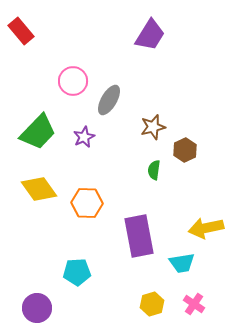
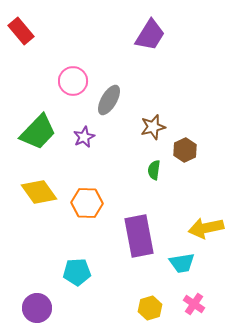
yellow diamond: moved 3 px down
yellow hexagon: moved 2 px left, 4 px down
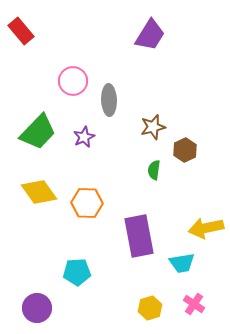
gray ellipse: rotated 32 degrees counterclockwise
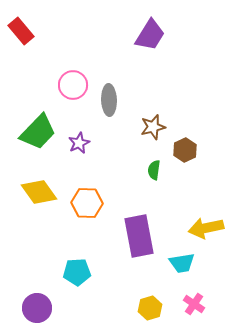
pink circle: moved 4 px down
purple star: moved 5 px left, 6 px down
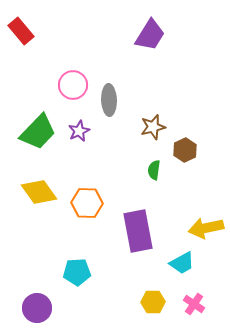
purple star: moved 12 px up
purple rectangle: moved 1 px left, 5 px up
cyan trapezoid: rotated 20 degrees counterclockwise
yellow hexagon: moved 3 px right, 6 px up; rotated 15 degrees clockwise
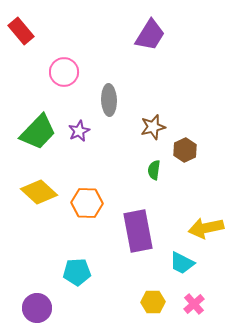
pink circle: moved 9 px left, 13 px up
yellow diamond: rotated 12 degrees counterclockwise
cyan trapezoid: rotated 56 degrees clockwise
pink cross: rotated 15 degrees clockwise
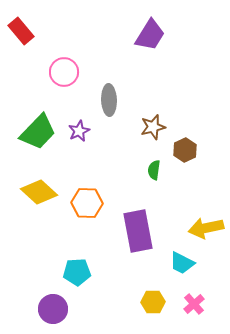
purple circle: moved 16 px right, 1 px down
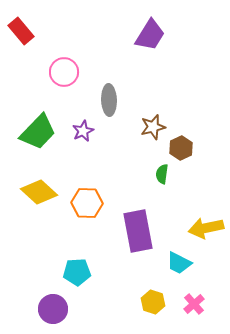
purple star: moved 4 px right
brown hexagon: moved 4 px left, 2 px up
green semicircle: moved 8 px right, 4 px down
cyan trapezoid: moved 3 px left
yellow hexagon: rotated 20 degrees clockwise
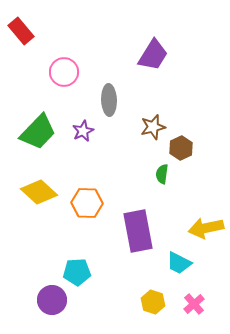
purple trapezoid: moved 3 px right, 20 px down
purple circle: moved 1 px left, 9 px up
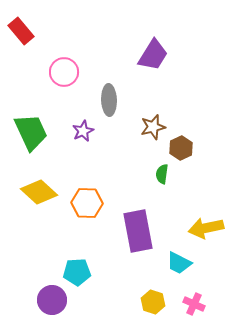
green trapezoid: moved 7 px left; rotated 69 degrees counterclockwise
pink cross: rotated 25 degrees counterclockwise
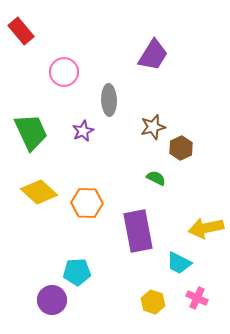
green semicircle: moved 6 px left, 4 px down; rotated 108 degrees clockwise
pink cross: moved 3 px right, 6 px up
